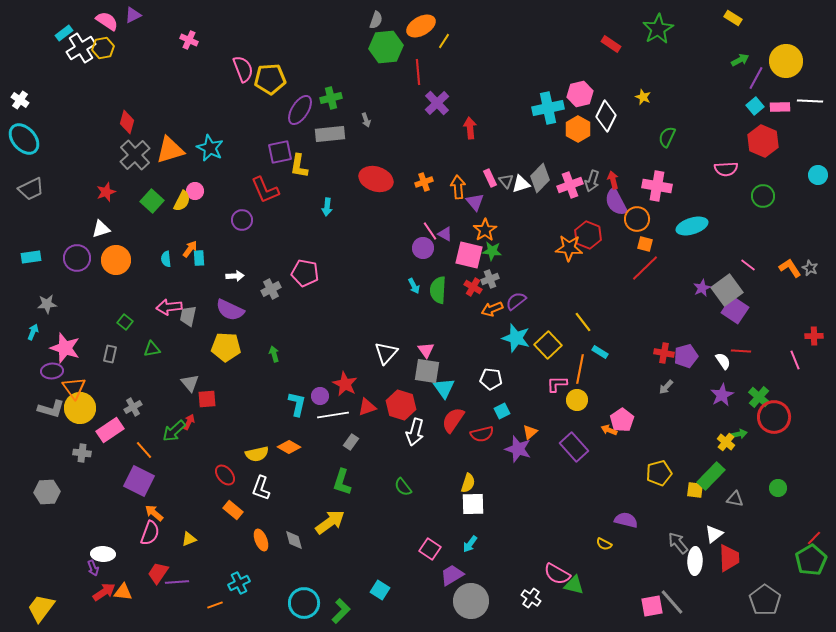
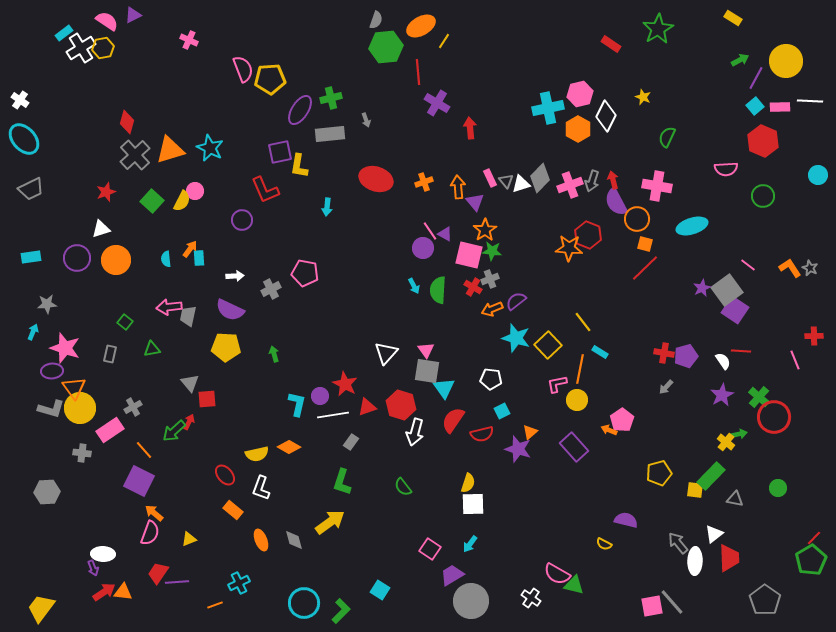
purple cross at (437, 103): rotated 15 degrees counterclockwise
pink L-shape at (557, 384): rotated 10 degrees counterclockwise
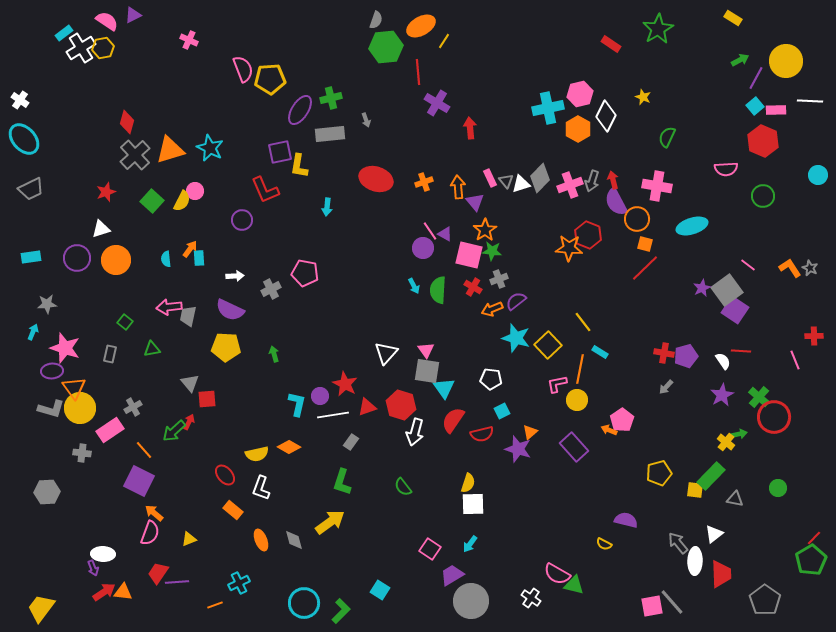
pink rectangle at (780, 107): moved 4 px left, 3 px down
gray cross at (490, 279): moved 9 px right
red trapezoid at (729, 558): moved 8 px left, 16 px down
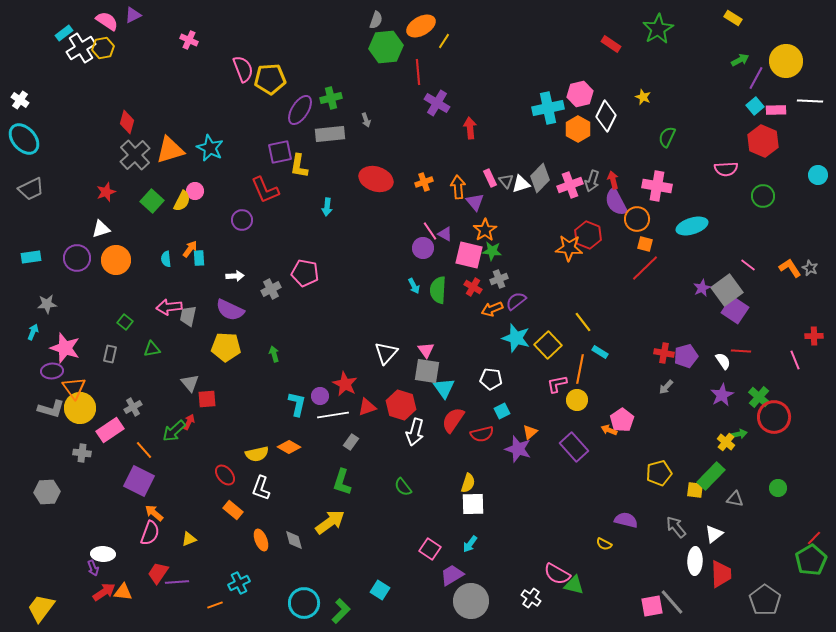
gray arrow at (678, 543): moved 2 px left, 16 px up
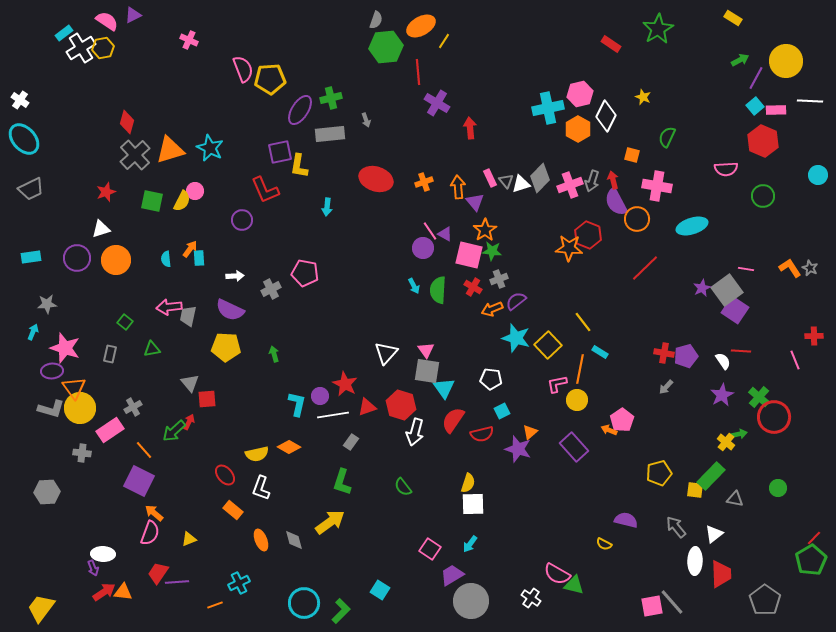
green square at (152, 201): rotated 30 degrees counterclockwise
orange square at (645, 244): moved 13 px left, 89 px up
pink line at (748, 265): moved 2 px left, 4 px down; rotated 28 degrees counterclockwise
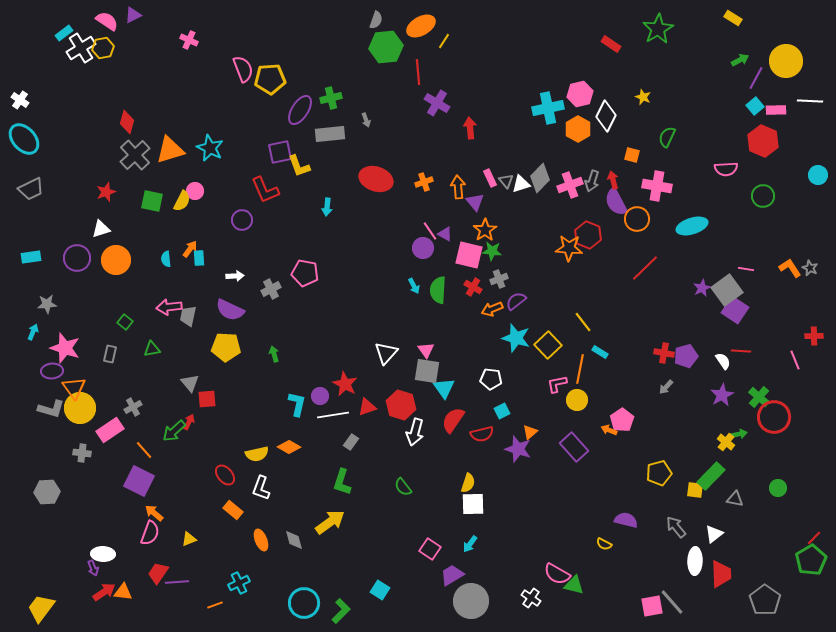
yellow L-shape at (299, 166): rotated 30 degrees counterclockwise
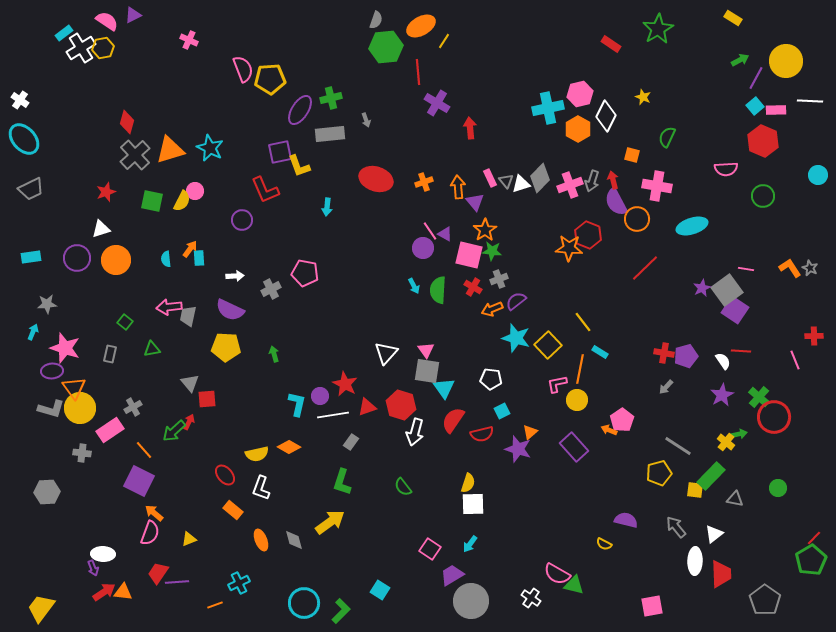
gray line at (672, 602): moved 6 px right, 156 px up; rotated 16 degrees counterclockwise
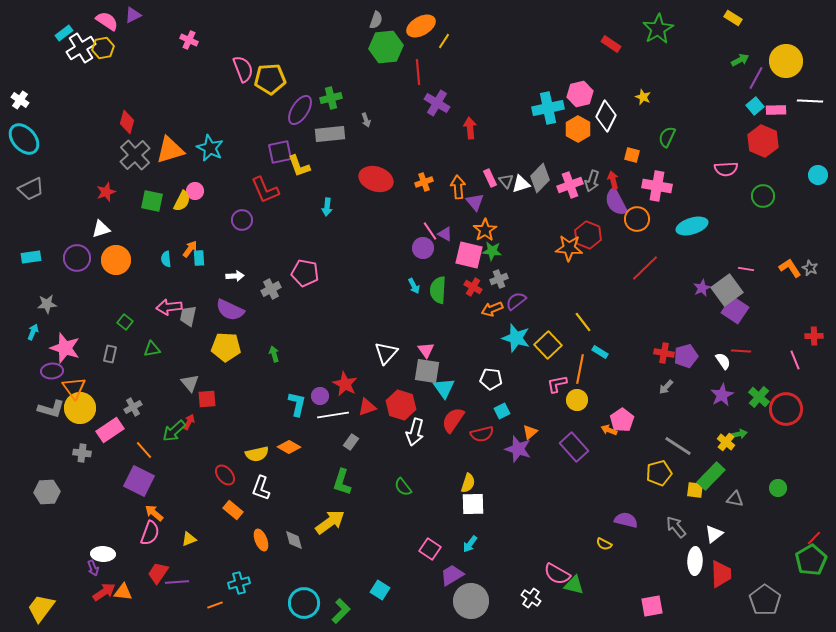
red circle at (774, 417): moved 12 px right, 8 px up
cyan cross at (239, 583): rotated 10 degrees clockwise
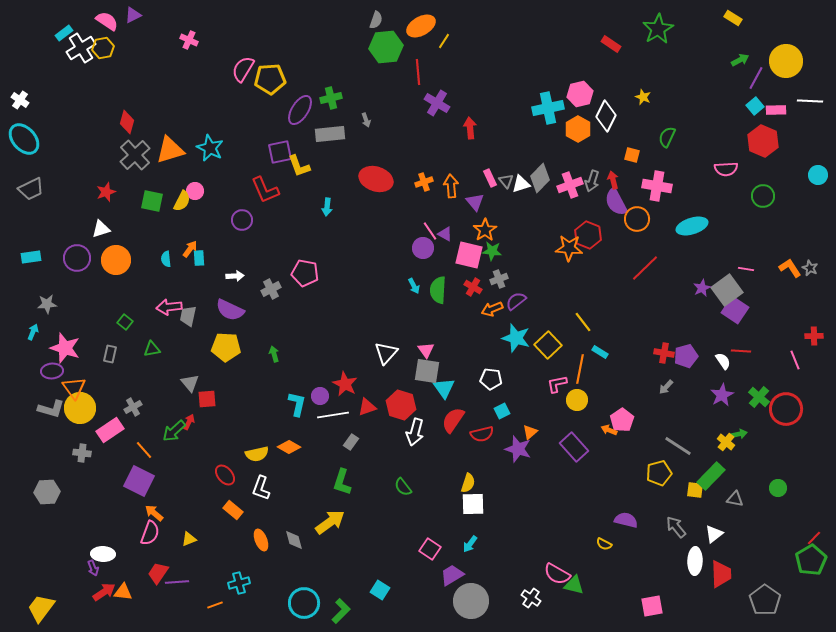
pink semicircle at (243, 69): rotated 128 degrees counterclockwise
orange arrow at (458, 187): moved 7 px left, 1 px up
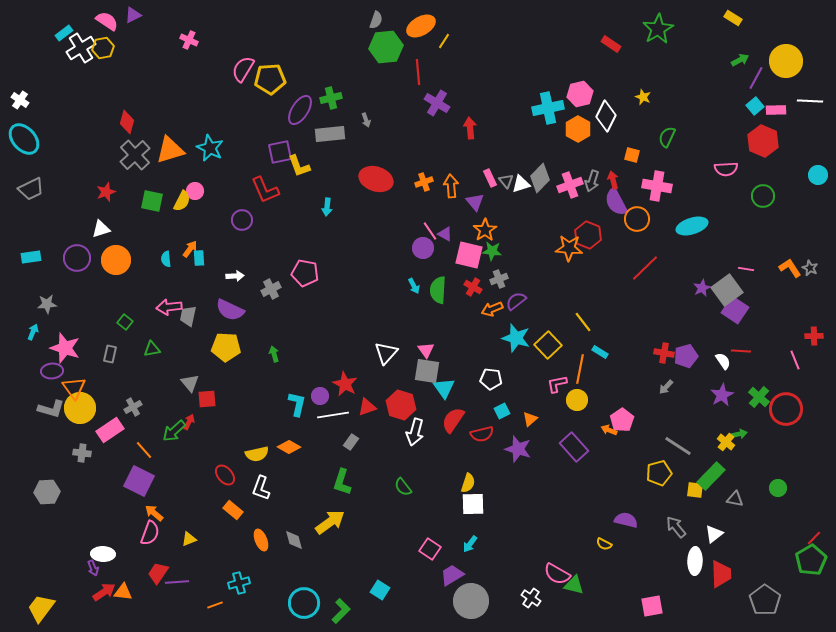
orange triangle at (530, 432): moved 13 px up
